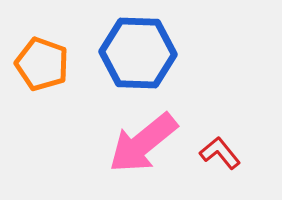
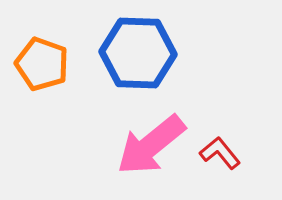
pink arrow: moved 8 px right, 2 px down
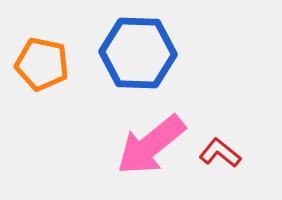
orange pentagon: rotated 8 degrees counterclockwise
red L-shape: rotated 12 degrees counterclockwise
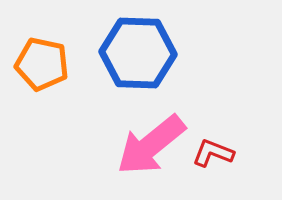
red L-shape: moved 7 px left; rotated 18 degrees counterclockwise
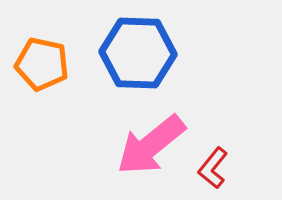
red L-shape: moved 15 px down; rotated 72 degrees counterclockwise
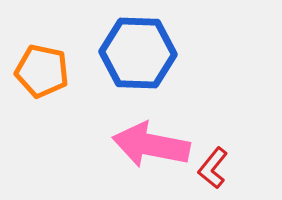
orange pentagon: moved 7 px down
pink arrow: rotated 50 degrees clockwise
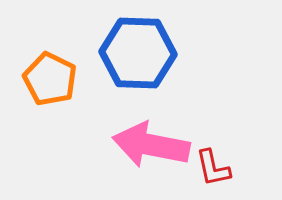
orange pentagon: moved 8 px right, 8 px down; rotated 14 degrees clockwise
red L-shape: rotated 51 degrees counterclockwise
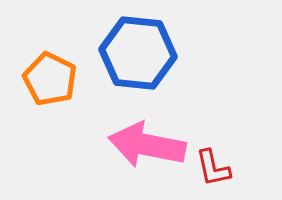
blue hexagon: rotated 4 degrees clockwise
pink arrow: moved 4 px left
